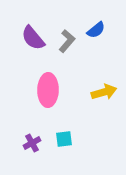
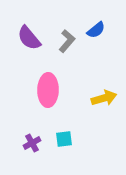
purple semicircle: moved 4 px left
yellow arrow: moved 6 px down
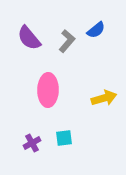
cyan square: moved 1 px up
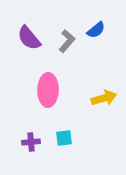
purple cross: moved 1 px left, 1 px up; rotated 24 degrees clockwise
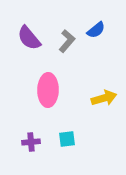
cyan square: moved 3 px right, 1 px down
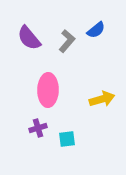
yellow arrow: moved 2 px left, 1 px down
purple cross: moved 7 px right, 14 px up; rotated 12 degrees counterclockwise
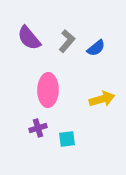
blue semicircle: moved 18 px down
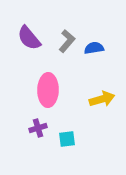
blue semicircle: moved 2 px left; rotated 150 degrees counterclockwise
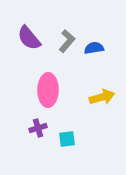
yellow arrow: moved 2 px up
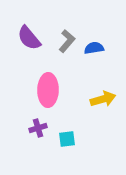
yellow arrow: moved 1 px right, 2 px down
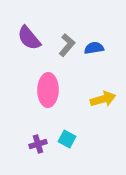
gray L-shape: moved 4 px down
purple cross: moved 16 px down
cyan square: rotated 36 degrees clockwise
